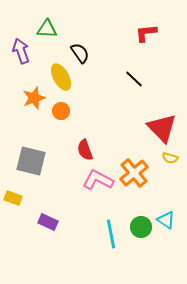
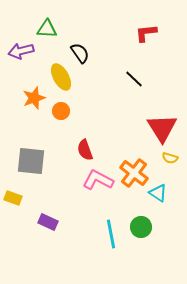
purple arrow: rotated 85 degrees counterclockwise
red triangle: rotated 12 degrees clockwise
gray square: rotated 8 degrees counterclockwise
orange cross: rotated 12 degrees counterclockwise
cyan triangle: moved 8 px left, 27 px up
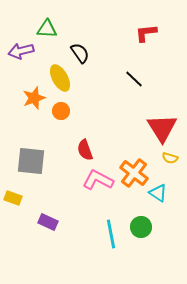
yellow ellipse: moved 1 px left, 1 px down
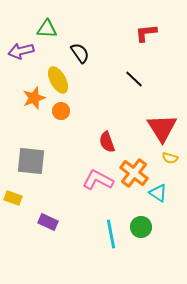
yellow ellipse: moved 2 px left, 2 px down
red semicircle: moved 22 px right, 8 px up
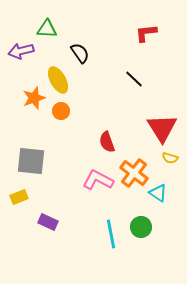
yellow rectangle: moved 6 px right, 1 px up; rotated 42 degrees counterclockwise
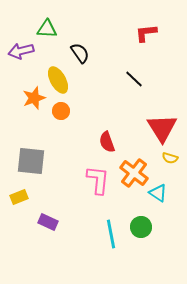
pink L-shape: rotated 68 degrees clockwise
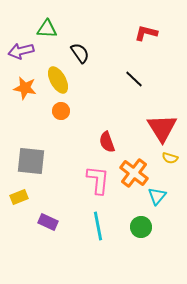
red L-shape: rotated 20 degrees clockwise
orange star: moved 9 px left, 10 px up; rotated 30 degrees clockwise
cyan triangle: moved 1 px left, 3 px down; rotated 36 degrees clockwise
cyan line: moved 13 px left, 8 px up
